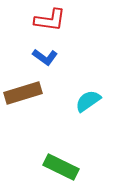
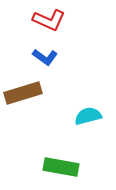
red L-shape: moved 1 px left; rotated 16 degrees clockwise
cyan semicircle: moved 15 px down; rotated 20 degrees clockwise
green rectangle: rotated 16 degrees counterclockwise
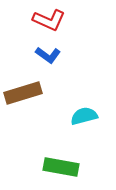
blue L-shape: moved 3 px right, 2 px up
cyan semicircle: moved 4 px left
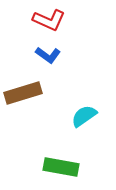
cyan semicircle: rotated 20 degrees counterclockwise
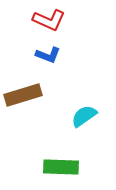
blue L-shape: rotated 15 degrees counterclockwise
brown rectangle: moved 2 px down
green rectangle: rotated 8 degrees counterclockwise
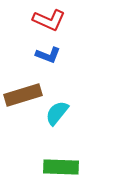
cyan semicircle: moved 27 px left, 3 px up; rotated 16 degrees counterclockwise
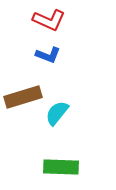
brown rectangle: moved 2 px down
